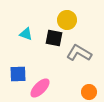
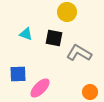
yellow circle: moved 8 px up
orange circle: moved 1 px right
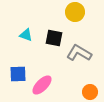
yellow circle: moved 8 px right
cyan triangle: moved 1 px down
pink ellipse: moved 2 px right, 3 px up
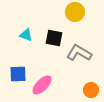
orange circle: moved 1 px right, 2 px up
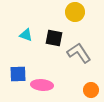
gray L-shape: rotated 25 degrees clockwise
pink ellipse: rotated 50 degrees clockwise
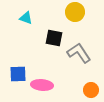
cyan triangle: moved 17 px up
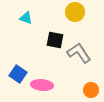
black square: moved 1 px right, 2 px down
blue square: rotated 36 degrees clockwise
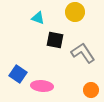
cyan triangle: moved 12 px right
gray L-shape: moved 4 px right
pink ellipse: moved 1 px down
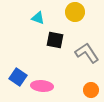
gray L-shape: moved 4 px right
blue square: moved 3 px down
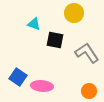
yellow circle: moved 1 px left, 1 px down
cyan triangle: moved 4 px left, 6 px down
orange circle: moved 2 px left, 1 px down
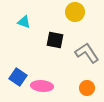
yellow circle: moved 1 px right, 1 px up
cyan triangle: moved 10 px left, 2 px up
orange circle: moved 2 px left, 3 px up
